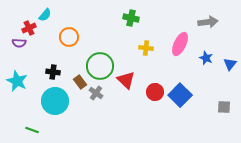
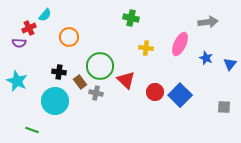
black cross: moved 6 px right
gray cross: rotated 24 degrees counterclockwise
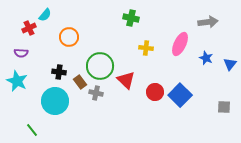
purple semicircle: moved 2 px right, 10 px down
green line: rotated 32 degrees clockwise
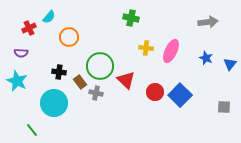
cyan semicircle: moved 4 px right, 2 px down
pink ellipse: moved 9 px left, 7 px down
cyan circle: moved 1 px left, 2 px down
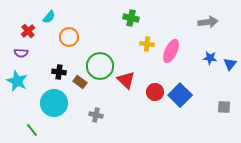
red cross: moved 1 px left, 3 px down; rotated 16 degrees counterclockwise
yellow cross: moved 1 px right, 4 px up
blue star: moved 4 px right; rotated 16 degrees counterclockwise
brown rectangle: rotated 16 degrees counterclockwise
gray cross: moved 22 px down
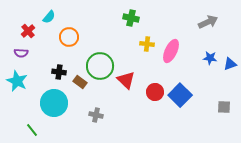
gray arrow: rotated 18 degrees counterclockwise
blue triangle: rotated 32 degrees clockwise
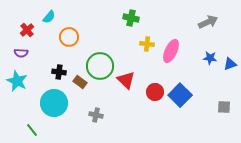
red cross: moved 1 px left, 1 px up
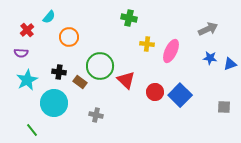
green cross: moved 2 px left
gray arrow: moved 7 px down
cyan star: moved 10 px right, 1 px up; rotated 20 degrees clockwise
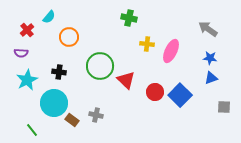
gray arrow: rotated 120 degrees counterclockwise
blue triangle: moved 19 px left, 14 px down
brown rectangle: moved 8 px left, 38 px down
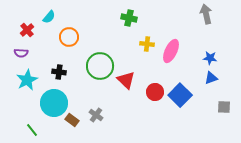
gray arrow: moved 2 px left, 15 px up; rotated 42 degrees clockwise
gray cross: rotated 24 degrees clockwise
